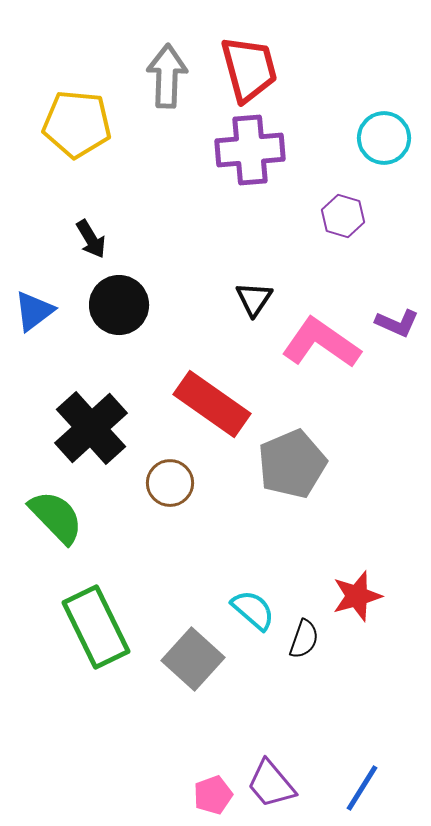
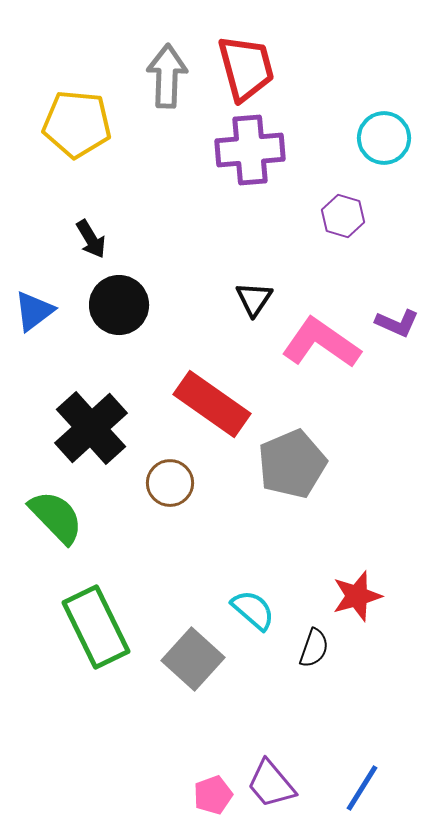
red trapezoid: moved 3 px left, 1 px up
black semicircle: moved 10 px right, 9 px down
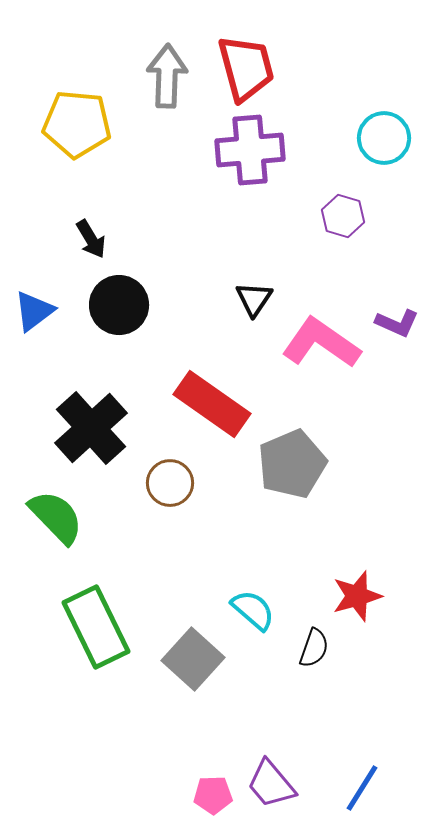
pink pentagon: rotated 18 degrees clockwise
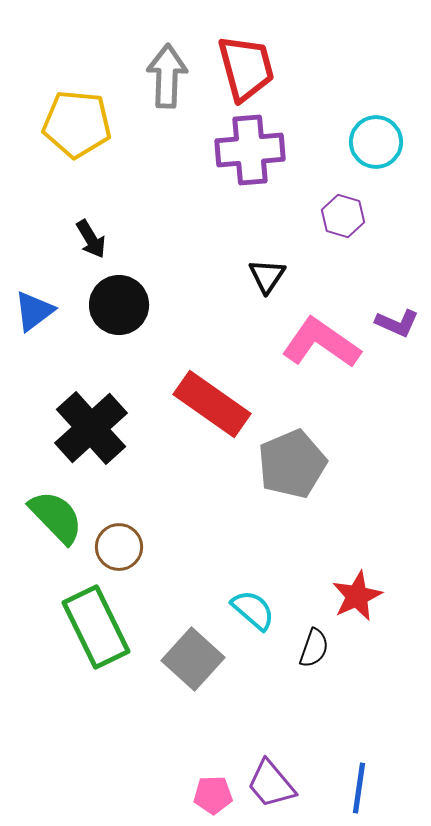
cyan circle: moved 8 px left, 4 px down
black triangle: moved 13 px right, 23 px up
brown circle: moved 51 px left, 64 px down
red star: rotated 9 degrees counterclockwise
blue line: moved 3 px left; rotated 24 degrees counterclockwise
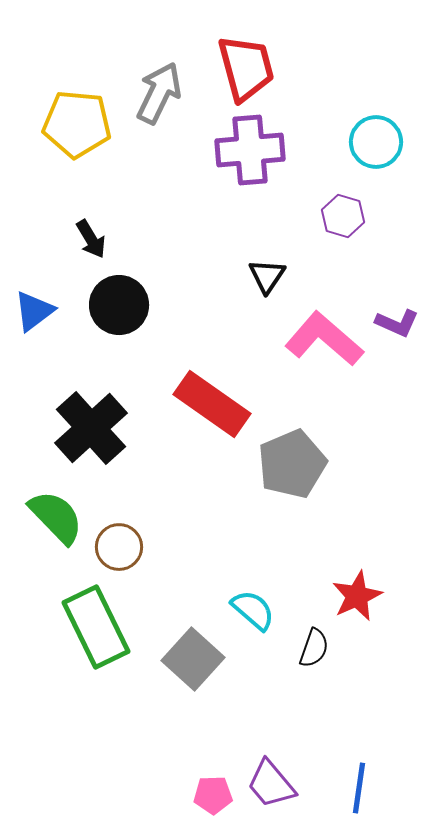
gray arrow: moved 8 px left, 17 px down; rotated 24 degrees clockwise
pink L-shape: moved 3 px right, 4 px up; rotated 6 degrees clockwise
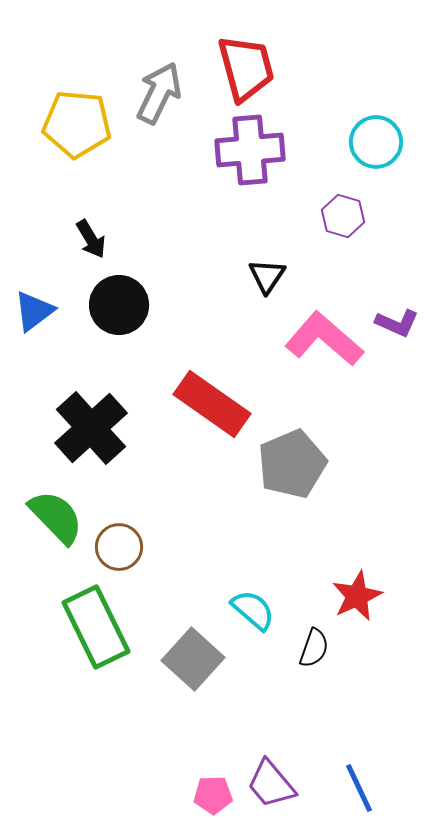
blue line: rotated 33 degrees counterclockwise
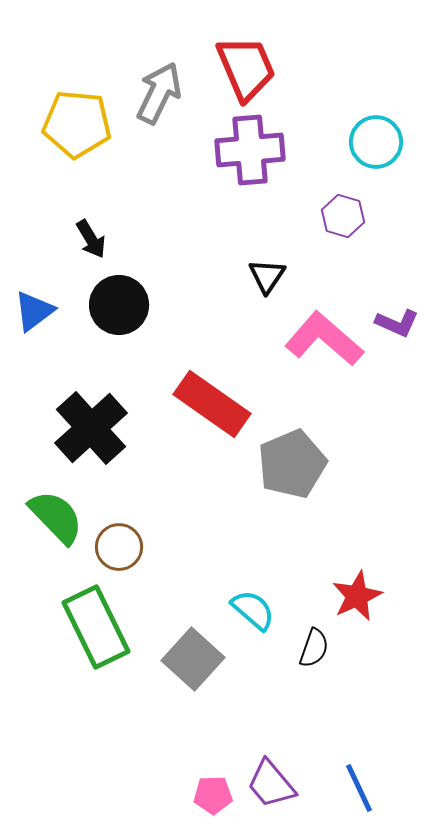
red trapezoid: rotated 8 degrees counterclockwise
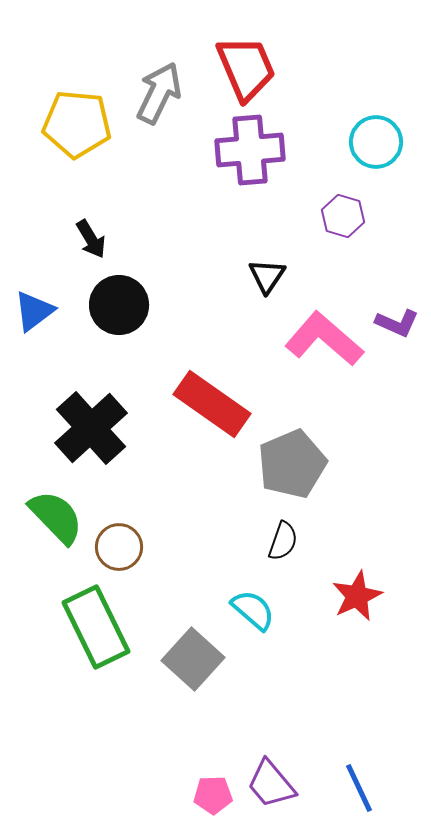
black semicircle: moved 31 px left, 107 px up
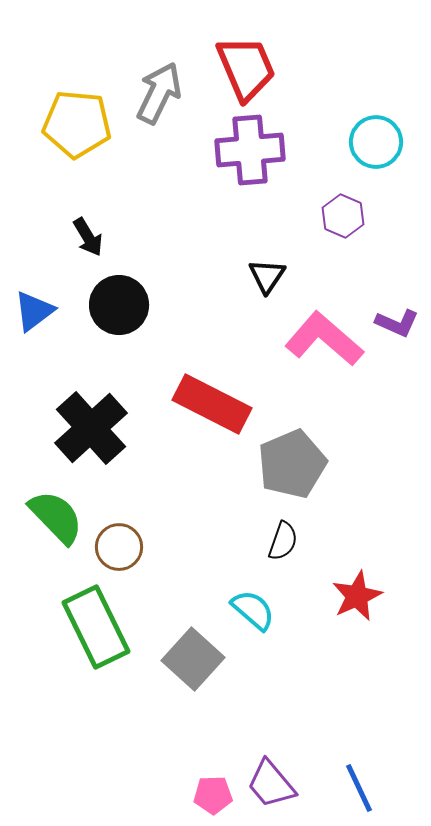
purple hexagon: rotated 6 degrees clockwise
black arrow: moved 3 px left, 2 px up
red rectangle: rotated 8 degrees counterclockwise
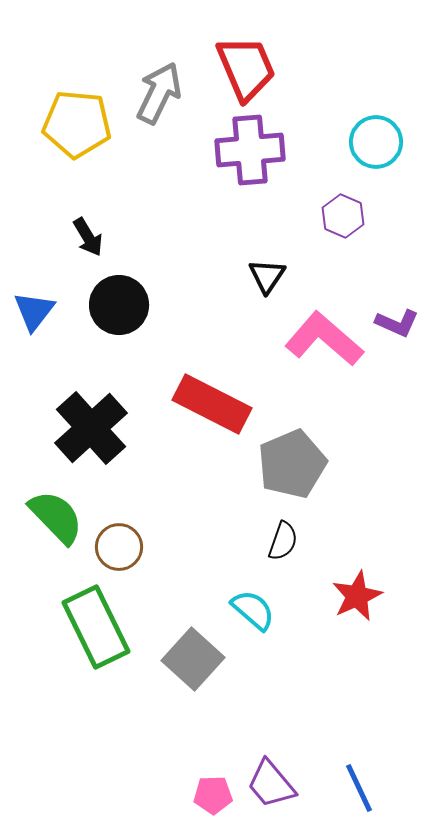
blue triangle: rotated 15 degrees counterclockwise
